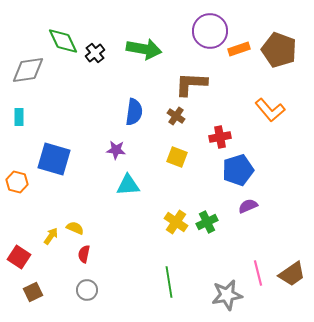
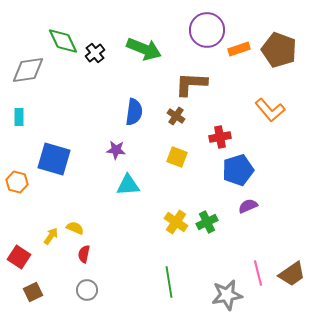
purple circle: moved 3 px left, 1 px up
green arrow: rotated 12 degrees clockwise
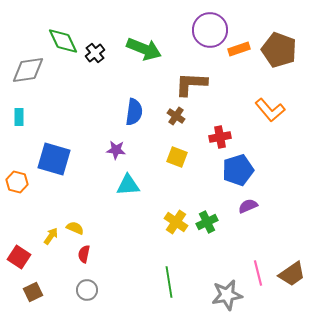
purple circle: moved 3 px right
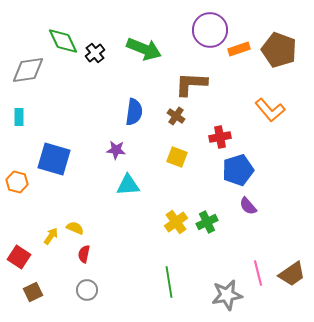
purple semicircle: rotated 108 degrees counterclockwise
yellow cross: rotated 20 degrees clockwise
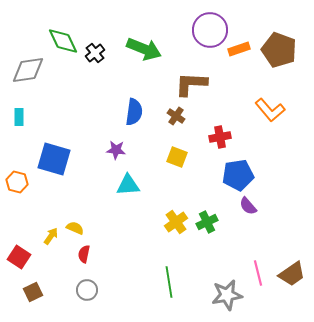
blue pentagon: moved 5 px down; rotated 8 degrees clockwise
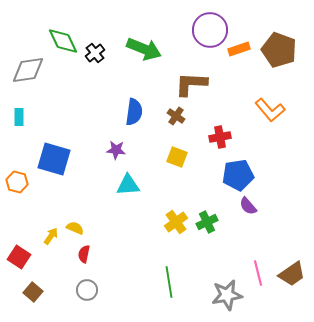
brown square: rotated 24 degrees counterclockwise
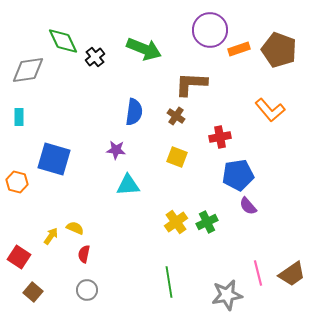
black cross: moved 4 px down
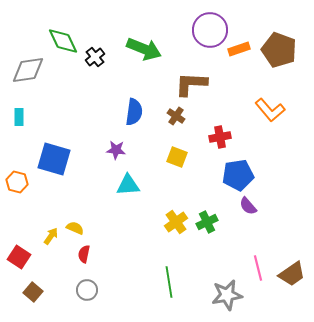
pink line: moved 5 px up
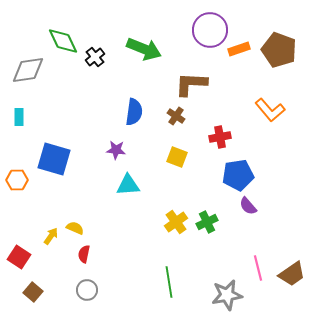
orange hexagon: moved 2 px up; rotated 15 degrees counterclockwise
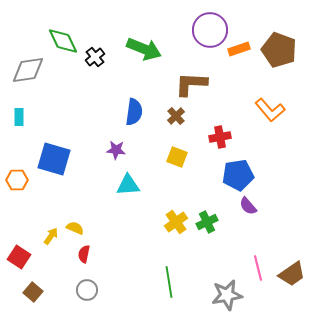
brown cross: rotated 12 degrees clockwise
